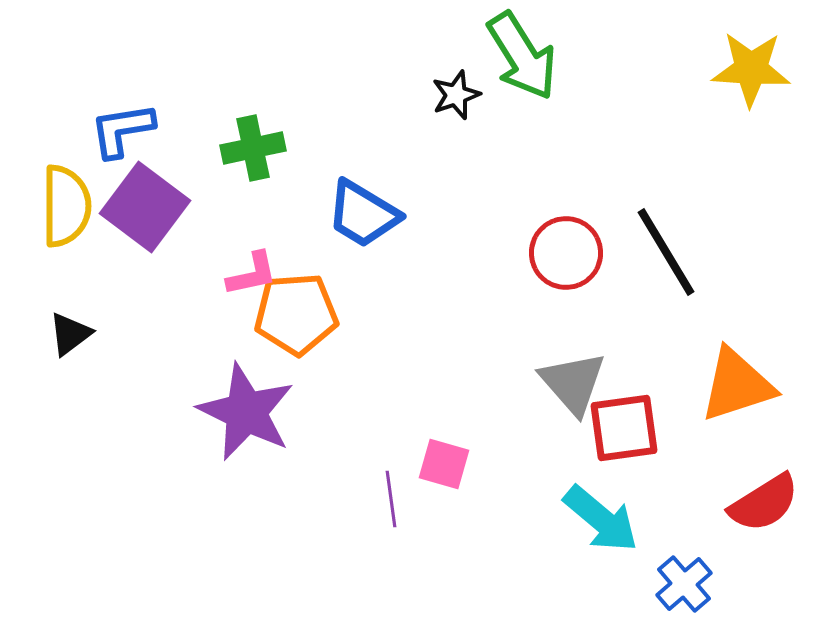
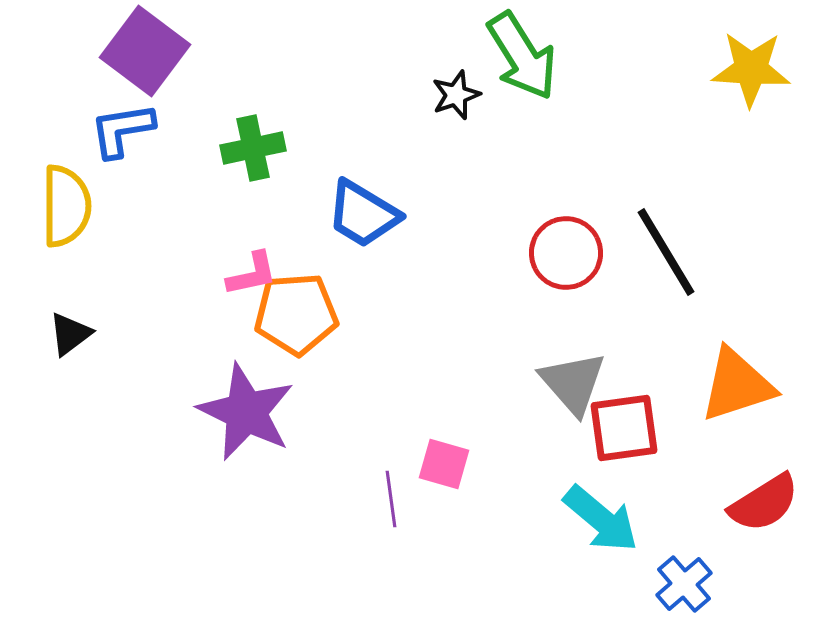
purple square: moved 156 px up
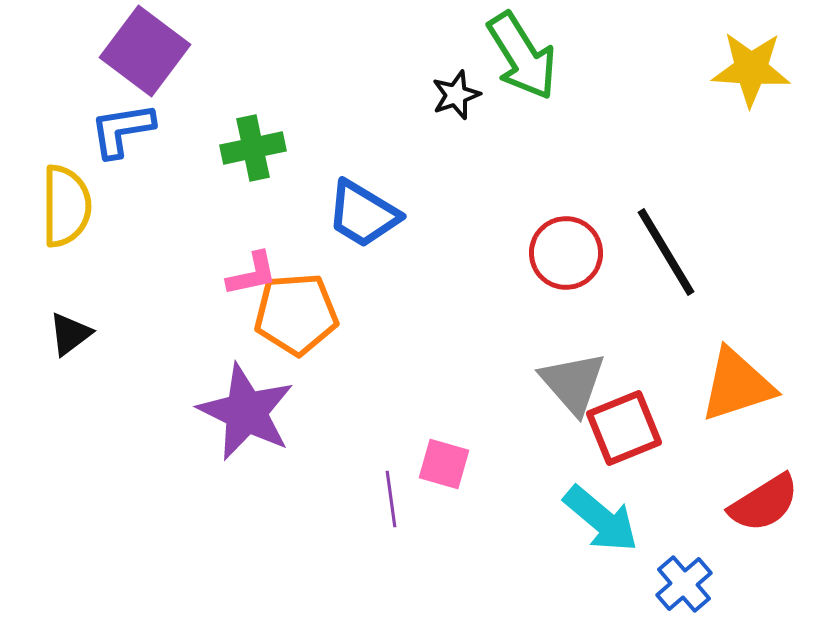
red square: rotated 14 degrees counterclockwise
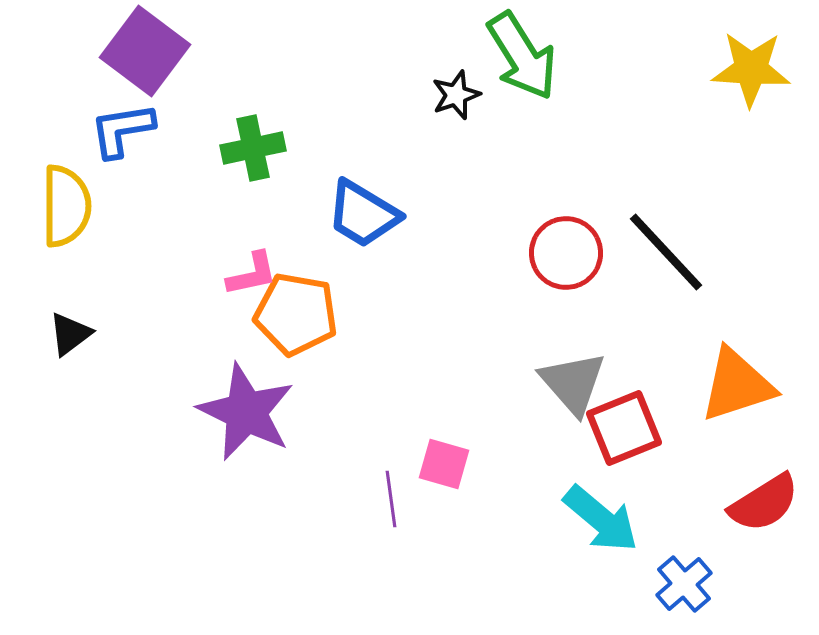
black line: rotated 12 degrees counterclockwise
orange pentagon: rotated 14 degrees clockwise
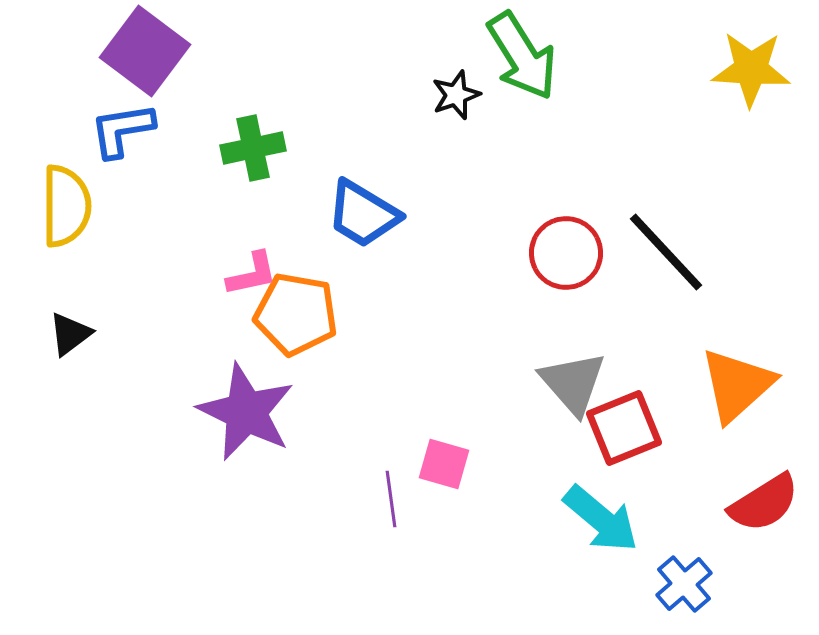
orange triangle: rotated 24 degrees counterclockwise
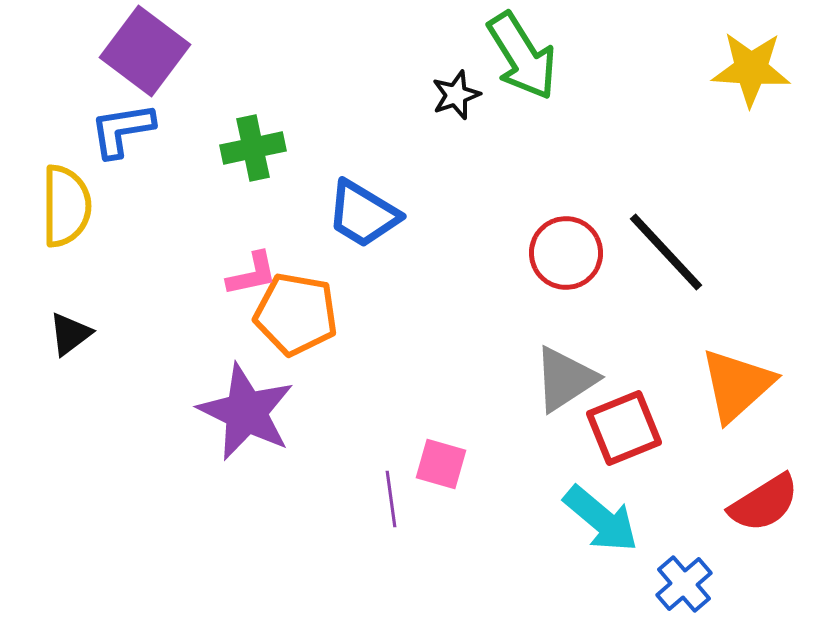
gray triangle: moved 8 px left, 4 px up; rotated 38 degrees clockwise
pink square: moved 3 px left
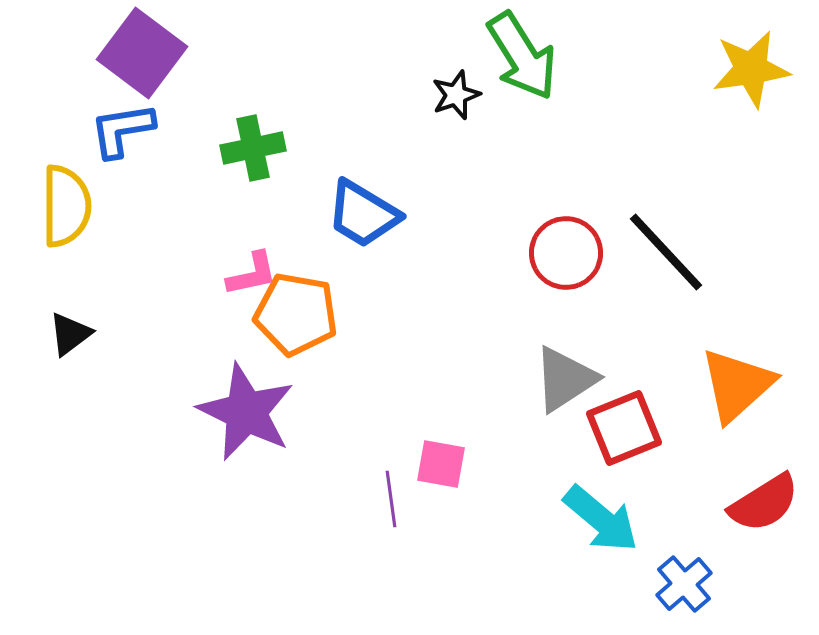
purple square: moved 3 px left, 2 px down
yellow star: rotated 12 degrees counterclockwise
pink square: rotated 6 degrees counterclockwise
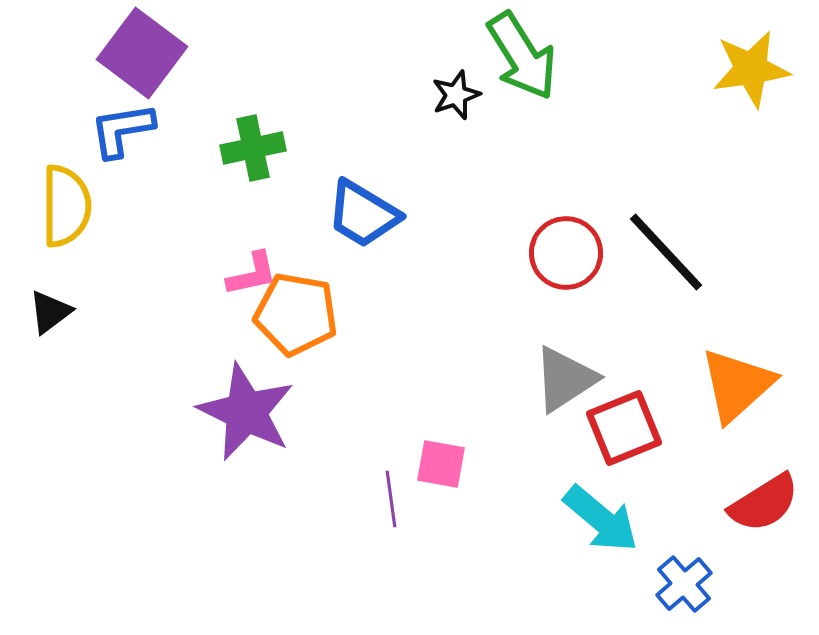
black triangle: moved 20 px left, 22 px up
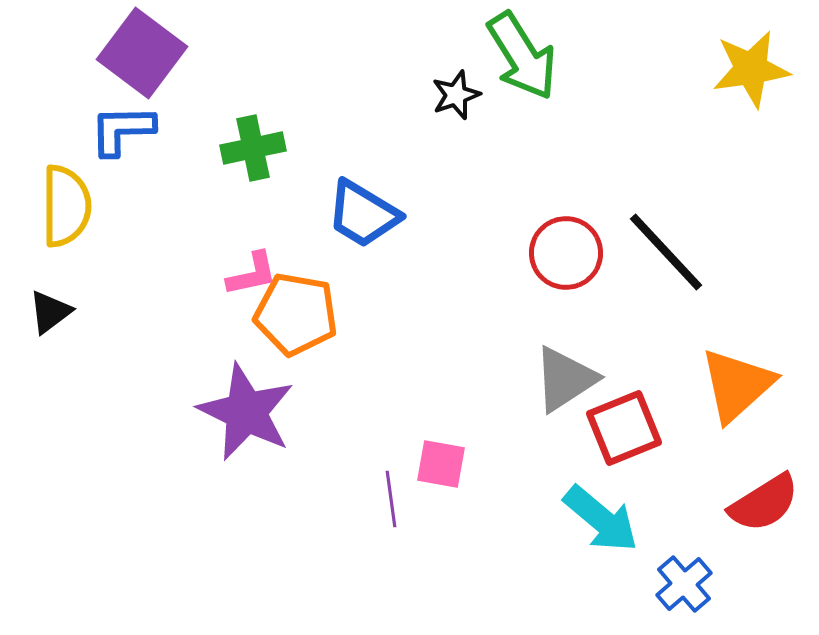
blue L-shape: rotated 8 degrees clockwise
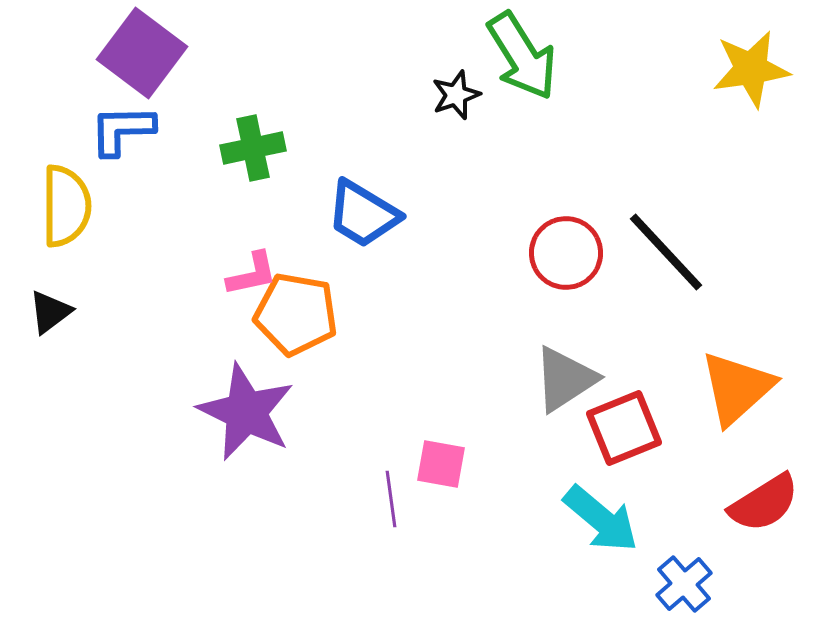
orange triangle: moved 3 px down
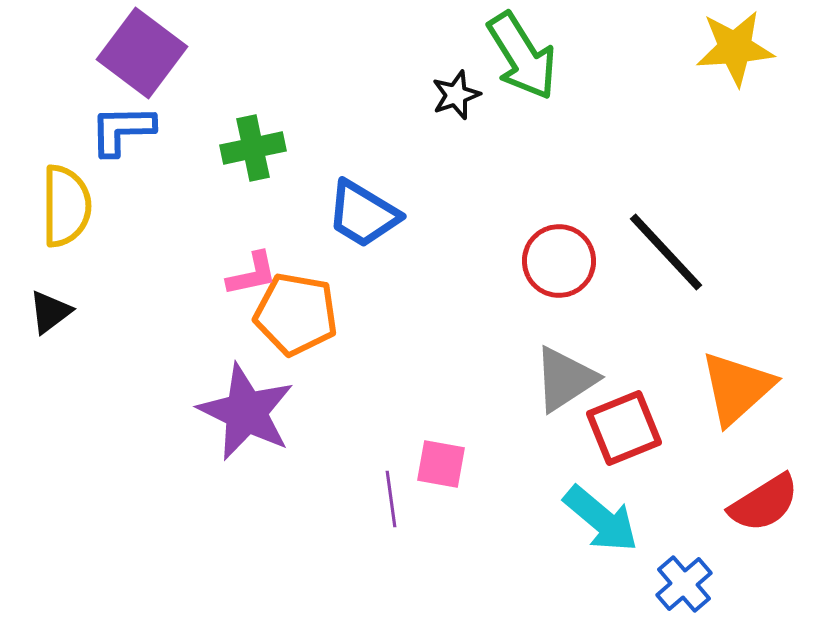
yellow star: moved 16 px left, 21 px up; rotated 4 degrees clockwise
red circle: moved 7 px left, 8 px down
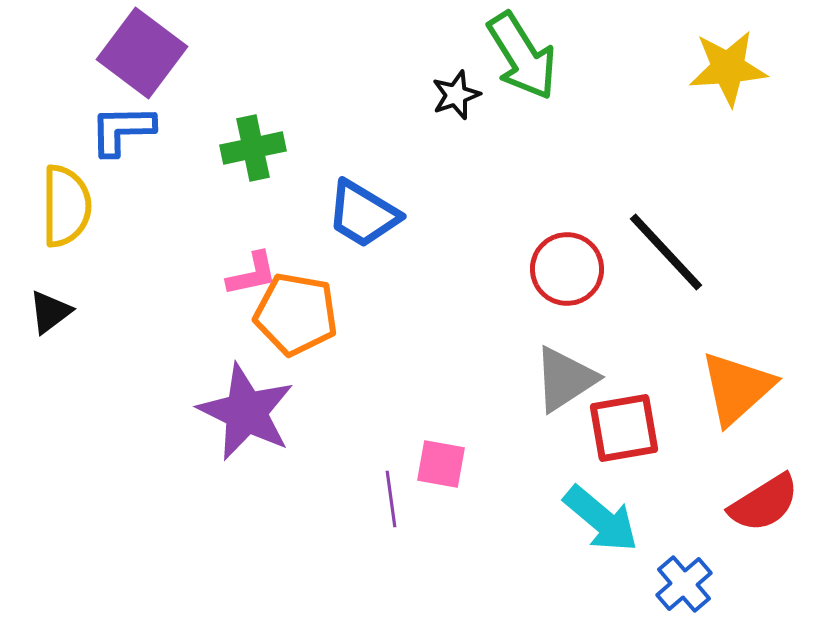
yellow star: moved 7 px left, 20 px down
red circle: moved 8 px right, 8 px down
red square: rotated 12 degrees clockwise
